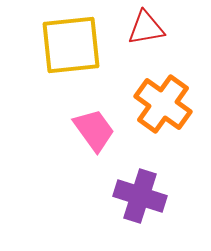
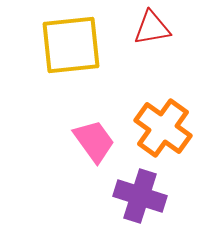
red triangle: moved 6 px right
orange cross: moved 24 px down
pink trapezoid: moved 11 px down
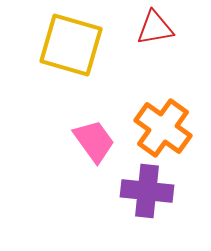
red triangle: moved 3 px right
yellow square: rotated 22 degrees clockwise
purple cross: moved 7 px right, 5 px up; rotated 12 degrees counterclockwise
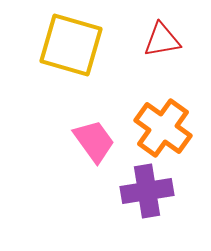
red triangle: moved 7 px right, 12 px down
purple cross: rotated 15 degrees counterclockwise
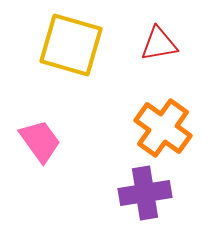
red triangle: moved 3 px left, 4 px down
pink trapezoid: moved 54 px left
purple cross: moved 2 px left, 2 px down
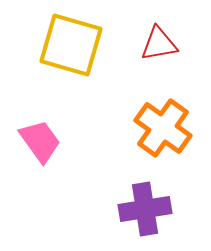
purple cross: moved 16 px down
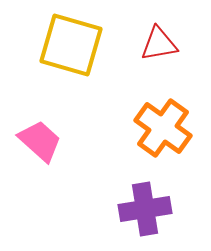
pink trapezoid: rotated 12 degrees counterclockwise
